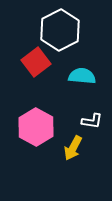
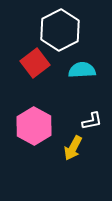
red square: moved 1 px left, 1 px down
cyan semicircle: moved 6 px up; rotated 8 degrees counterclockwise
white L-shape: rotated 20 degrees counterclockwise
pink hexagon: moved 2 px left, 1 px up
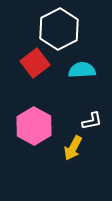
white hexagon: moved 1 px left, 1 px up
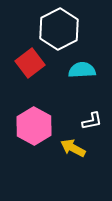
red square: moved 5 px left
yellow arrow: rotated 90 degrees clockwise
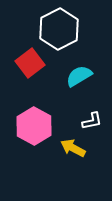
cyan semicircle: moved 3 px left, 6 px down; rotated 28 degrees counterclockwise
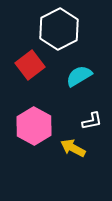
red square: moved 2 px down
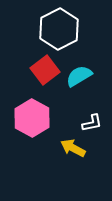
red square: moved 15 px right, 5 px down
white L-shape: moved 2 px down
pink hexagon: moved 2 px left, 8 px up
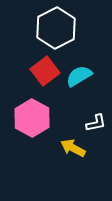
white hexagon: moved 3 px left, 1 px up
red square: moved 1 px down
white L-shape: moved 4 px right
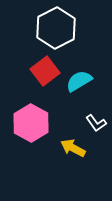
cyan semicircle: moved 5 px down
pink hexagon: moved 1 px left, 5 px down
white L-shape: rotated 65 degrees clockwise
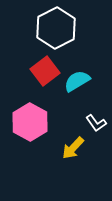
cyan semicircle: moved 2 px left
pink hexagon: moved 1 px left, 1 px up
yellow arrow: rotated 75 degrees counterclockwise
